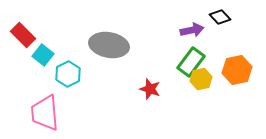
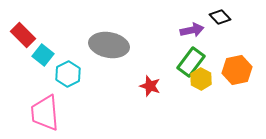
yellow hexagon: rotated 20 degrees counterclockwise
red star: moved 3 px up
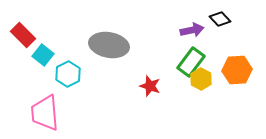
black diamond: moved 2 px down
orange hexagon: rotated 8 degrees clockwise
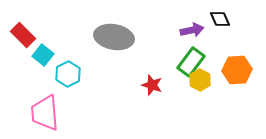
black diamond: rotated 20 degrees clockwise
gray ellipse: moved 5 px right, 8 px up
yellow hexagon: moved 1 px left, 1 px down
red star: moved 2 px right, 1 px up
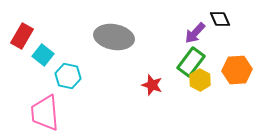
purple arrow: moved 3 px right, 3 px down; rotated 145 degrees clockwise
red rectangle: moved 1 px left, 1 px down; rotated 75 degrees clockwise
cyan hexagon: moved 2 px down; rotated 20 degrees counterclockwise
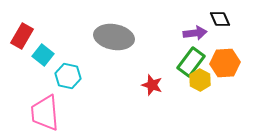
purple arrow: rotated 140 degrees counterclockwise
orange hexagon: moved 12 px left, 7 px up
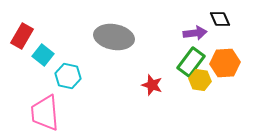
yellow hexagon: rotated 20 degrees counterclockwise
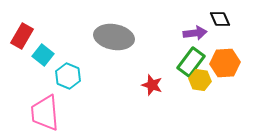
cyan hexagon: rotated 10 degrees clockwise
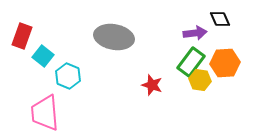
red rectangle: rotated 10 degrees counterclockwise
cyan square: moved 1 px down
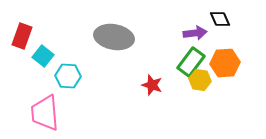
cyan hexagon: rotated 20 degrees counterclockwise
